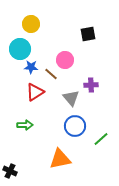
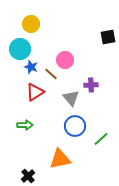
black square: moved 20 px right, 3 px down
blue star: rotated 16 degrees clockwise
black cross: moved 18 px right, 5 px down; rotated 24 degrees clockwise
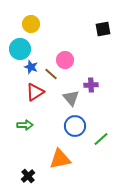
black square: moved 5 px left, 8 px up
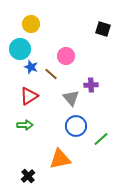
black square: rotated 28 degrees clockwise
pink circle: moved 1 px right, 4 px up
red triangle: moved 6 px left, 4 px down
blue circle: moved 1 px right
